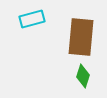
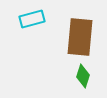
brown rectangle: moved 1 px left
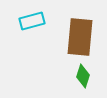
cyan rectangle: moved 2 px down
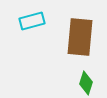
green diamond: moved 3 px right, 7 px down
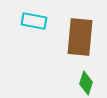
cyan rectangle: moved 2 px right; rotated 25 degrees clockwise
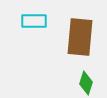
cyan rectangle: rotated 10 degrees counterclockwise
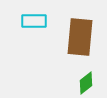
green diamond: rotated 35 degrees clockwise
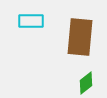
cyan rectangle: moved 3 px left
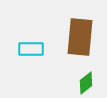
cyan rectangle: moved 28 px down
